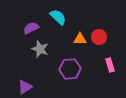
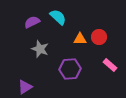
purple semicircle: moved 1 px right, 6 px up
pink rectangle: rotated 32 degrees counterclockwise
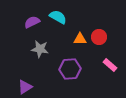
cyan semicircle: rotated 12 degrees counterclockwise
gray star: rotated 12 degrees counterclockwise
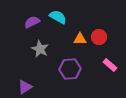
gray star: rotated 18 degrees clockwise
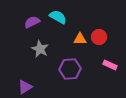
pink rectangle: rotated 16 degrees counterclockwise
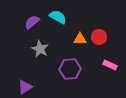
purple semicircle: rotated 14 degrees counterclockwise
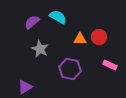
purple hexagon: rotated 15 degrees clockwise
